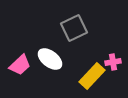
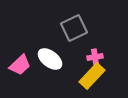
pink cross: moved 18 px left, 5 px up
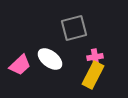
gray square: rotated 12 degrees clockwise
yellow rectangle: moved 1 px right, 1 px up; rotated 16 degrees counterclockwise
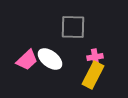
gray square: moved 1 px left, 1 px up; rotated 16 degrees clockwise
pink trapezoid: moved 7 px right, 5 px up
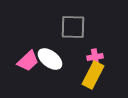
pink trapezoid: moved 1 px right, 1 px down
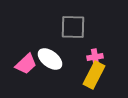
pink trapezoid: moved 2 px left, 3 px down
yellow rectangle: moved 1 px right
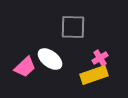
pink cross: moved 5 px right, 1 px down; rotated 21 degrees counterclockwise
pink trapezoid: moved 1 px left, 3 px down
yellow rectangle: rotated 44 degrees clockwise
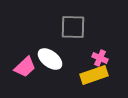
pink cross: rotated 35 degrees counterclockwise
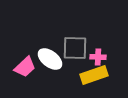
gray square: moved 2 px right, 21 px down
pink cross: moved 2 px left, 1 px up; rotated 21 degrees counterclockwise
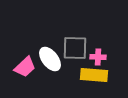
white ellipse: rotated 15 degrees clockwise
yellow rectangle: rotated 24 degrees clockwise
